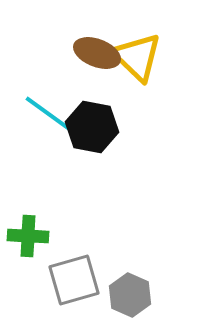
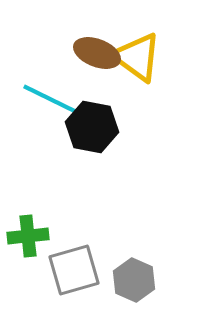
yellow triangle: rotated 8 degrees counterclockwise
cyan line: moved 16 px up; rotated 10 degrees counterclockwise
green cross: rotated 9 degrees counterclockwise
gray square: moved 10 px up
gray hexagon: moved 4 px right, 15 px up
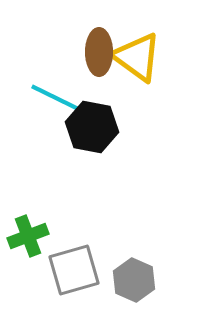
brown ellipse: moved 2 px right, 1 px up; rotated 69 degrees clockwise
cyan line: moved 8 px right
green cross: rotated 15 degrees counterclockwise
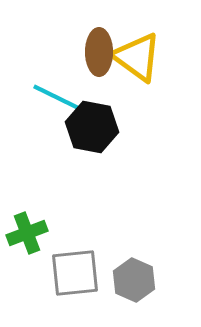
cyan line: moved 2 px right
green cross: moved 1 px left, 3 px up
gray square: moved 1 px right, 3 px down; rotated 10 degrees clockwise
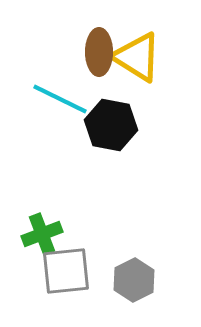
yellow triangle: rotated 4 degrees counterclockwise
black hexagon: moved 19 px right, 2 px up
green cross: moved 15 px right, 1 px down
gray square: moved 9 px left, 2 px up
gray hexagon: rotated 9 degrees clockwise
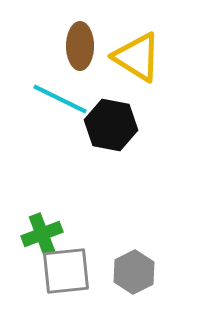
brown ellipse: moved 19 px left, 6 px up
gray hexagon: moved 8 px up
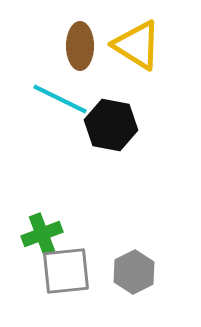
yellow triangle: moved 12 px up
